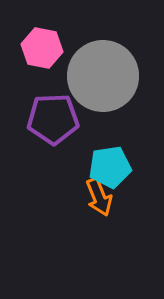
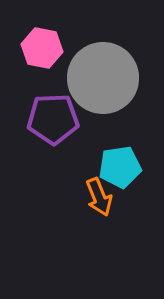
gray circle: moved 2 px down
cyan pentagon: moved 10 px right
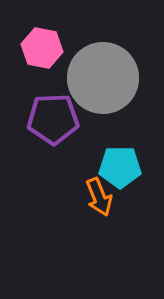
cyan pentagon: rotated 9 degrees clockwise
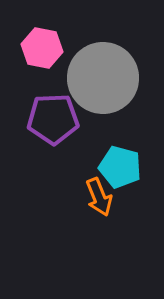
cyan pentagon: rotated 15 degrees clockwise
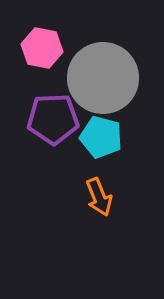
cyan pentagon: moved 19 px left, 30 px up
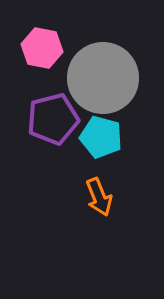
purple pentagon: rotated 12 degrees counterclockwise
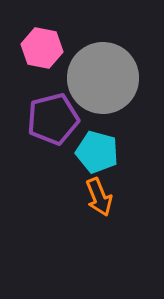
cyan pentagon: moved 4 px left, 15 px down
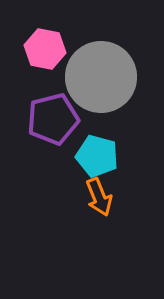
pink hexagon: moved 3 px right, 1 px down
gray circle: moved 2 px left, 1 px up
cyan pentagon: moved 4 px down
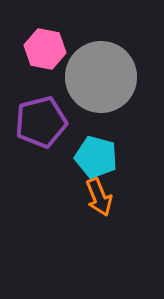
purple pentagon: moved 12 px left, 3 px down
cyan pentagon: moved 1 px left, 1 px down
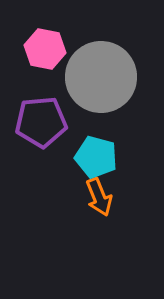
purple pentagon: rotated 9 degrees clockwise
